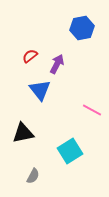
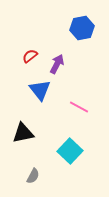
pink line: moved 13 px left, 3 px up
cyan square: rotated 15 degrees counterclockwise
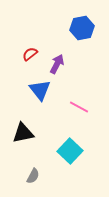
red semicircle: moved 2 px up
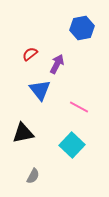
cyan square: moved 2 px right, 6 px up
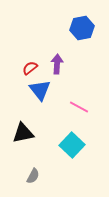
red semicircle: moved 14 px down
purple arrow: rotated 24 degrees counterclockwise
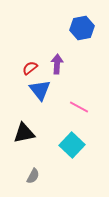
black triangle: moved 1 px right
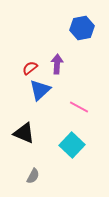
blue triangle: rotated 25 degrees clockwise
black triangle: rotated 35 degrees clockwise
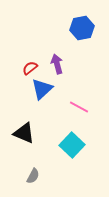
purple arrow: rotated 18 degrees counterclockwise
blue triangle: moved 2 px right, 1 px up
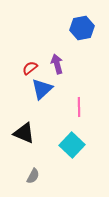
pink line: rotated 60 degrees clockwise
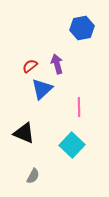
red semicircle: moved 2 px up
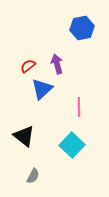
red semicircle: moved 2 px left
black triangle: moved 3 px down; rotated 15 degrees clockwise
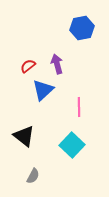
blue triangle: moved 1 px right, 1 px down
